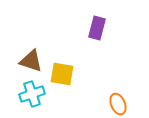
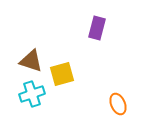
yellow square: rotated 25 degrees counterclockwise
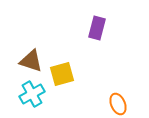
cyan cross: rotated 10 degrees counterclockwise
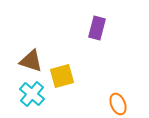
yellow square: moved 2 px down
cyan cross: rotated 20 degrees counterclockwise
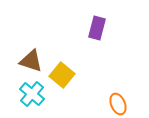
yellow square: moved 1 px up; rotated 35 degrees counterclockwise
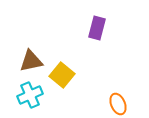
brown triangle: rotated 30 degrees counterclockwise
cyan cross: moved 2 px left, 1 px down; rotated 25 degrees clockwise
